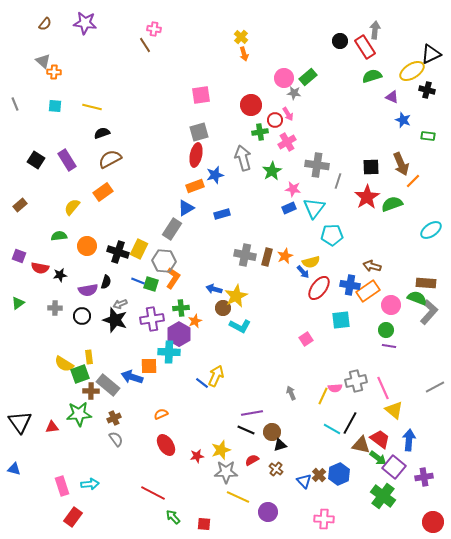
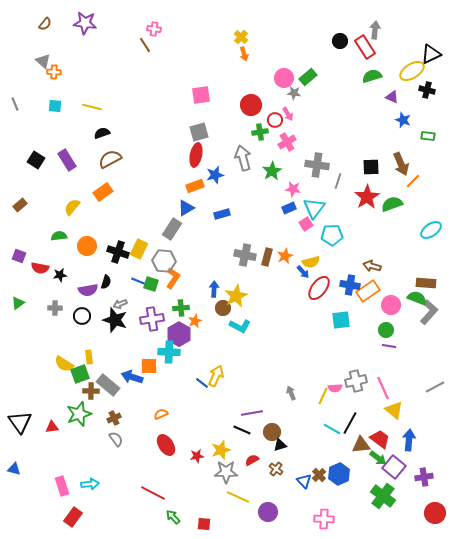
blue arrow at (214, 289): rotated 77 degrees clockwise
pink square at (306, 339): moved 115 px up
green star at (79, 414): rotated 15 degrees counterclockwise
black line at (246, 430): moved 4 px left
brown triangle at (361, 445): rotated 18 degrees counterclockwise
red circle at (433, 522): moved 2 px right, 9 px up
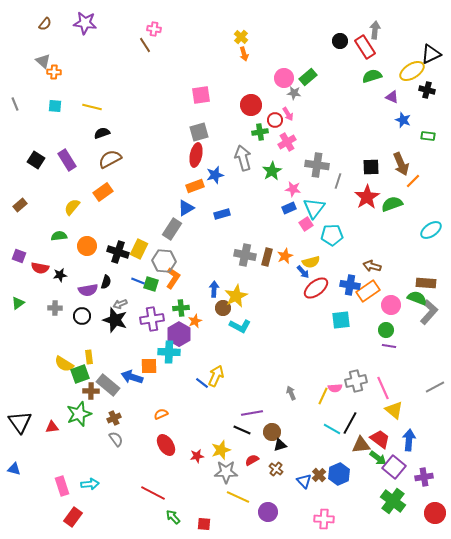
red ellipse at (319, 288): moved 3 px left; rotated 15 degrees clockwise
green cross at (383, 496): moved 10 px right, 5 px down
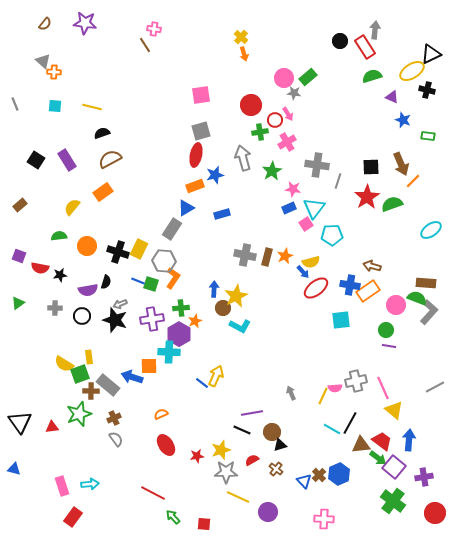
gray square at (199, 132): moved 2 px right, 1 px up
pink circle at (391, 305): moved 5 px right
red trapezoid at (380, 439): moved 2 px right, 2 px down
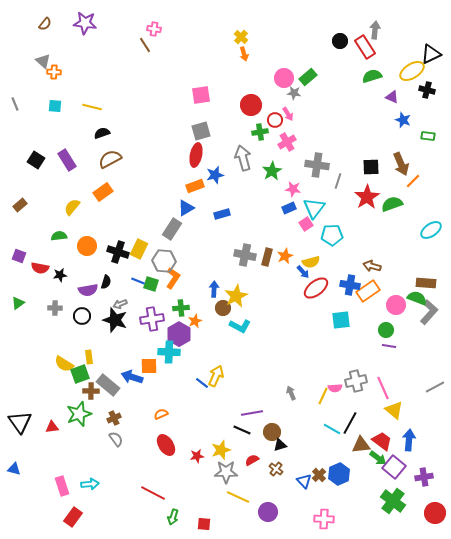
green arrow at (173, 517): rotated 119 degrees counterclockwise
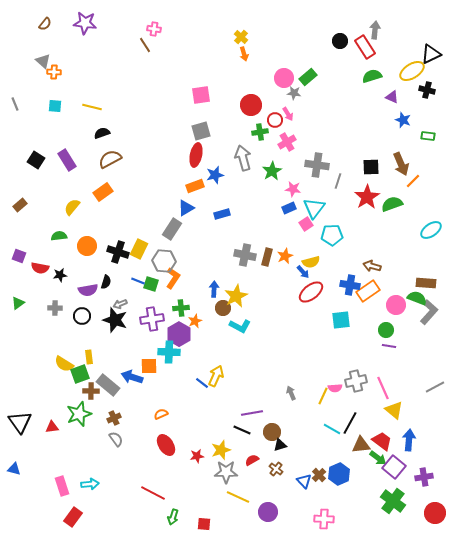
red ellipse at (316, 288): moved 5 px left, 4 px down
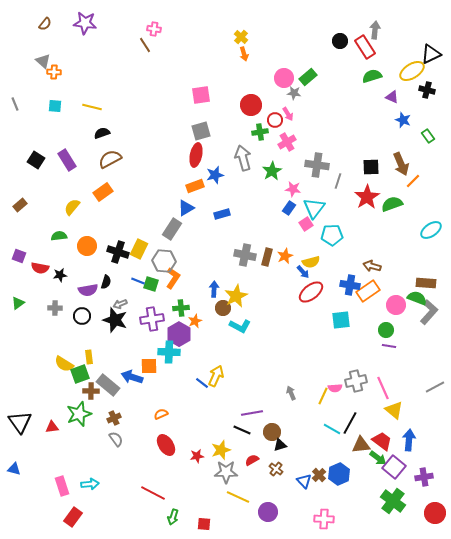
green rectangle at (428, 136): rotated 48 degrees clockwise
blue rectangle at (289, 208): rotated 32 degrees counterclockwise
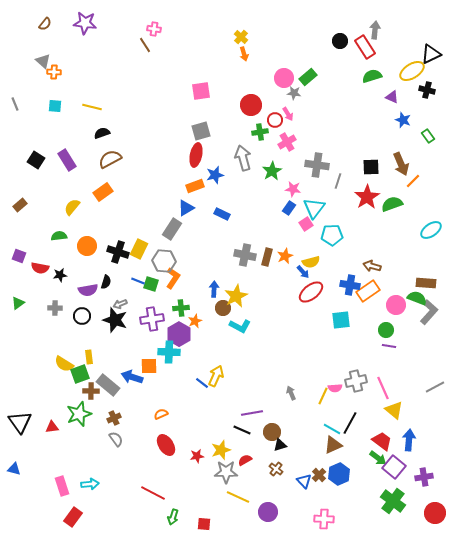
pink square at (201, 95): moved 4 px up
blue rectangle at (222, 214): rotated 42 degrees clockwise
brown triangle at (361, 445): moved 28 px left; rotated 18 degrees counterclockwise
red semicircle at (252, 460): moved 7 px left
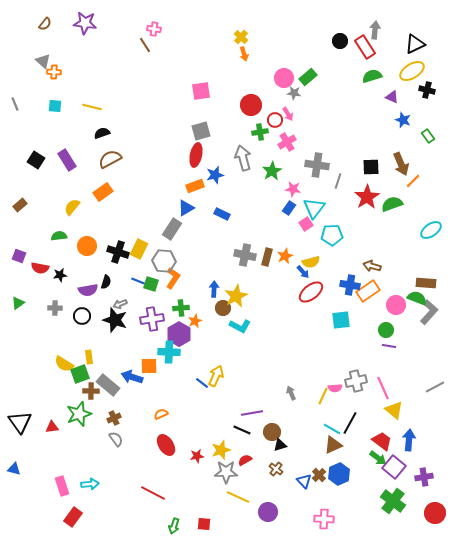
black triangle at (431, 54): moved 16 px left, 10 px up
green arrow at (173, 517): moved 1 px right, 9 px down
